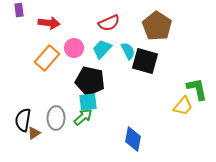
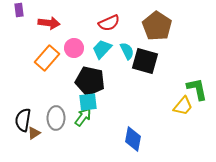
cyan semicircle: moved 1 px left
green arrow: rotated 12 degrees counterclockwise
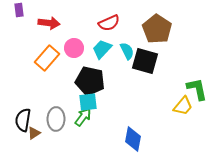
brown pentagon: moved 3 px down
gray ellipse: moved 1 px down
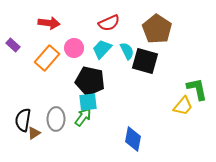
purple rectangle: moved 6 px left, 35 px down; rotated 40 degrees counterclockwise
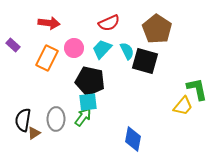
orange rectangle: rotated 15 degrees counterclockwise
